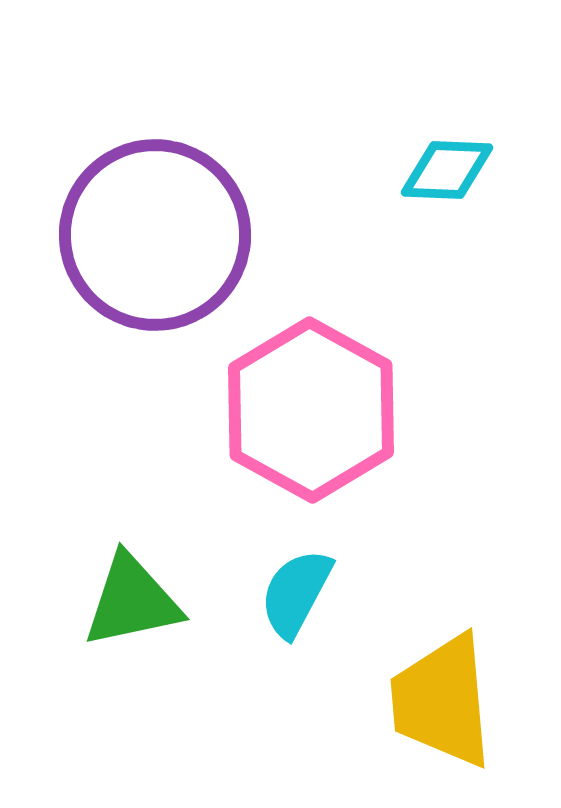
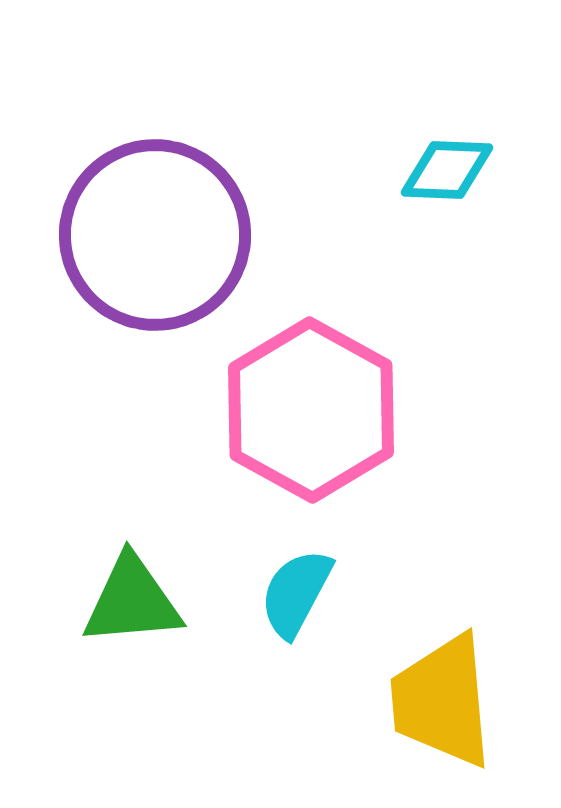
green triangle: rotated 7 degrees clockwise
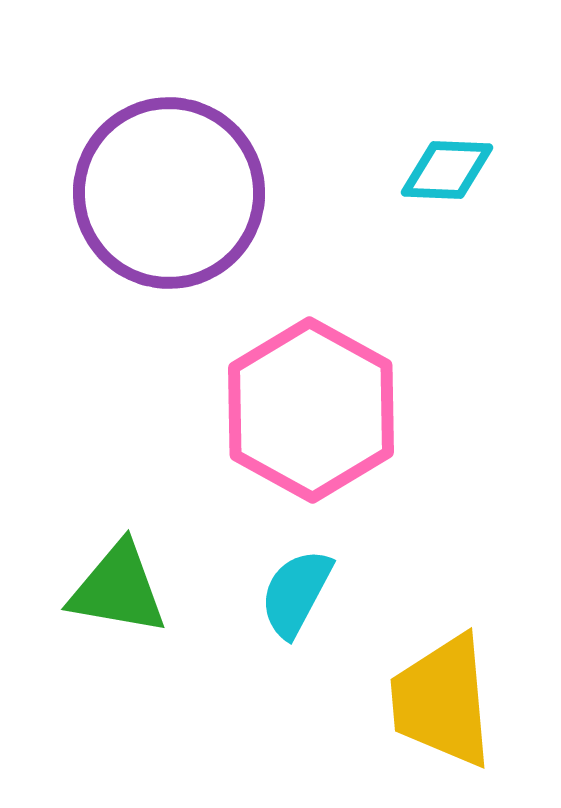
purple circle: moved 14 px right, 42 px up
green triangle: moved 14 px left, 12 px up; rotated 15 degrees clockwise
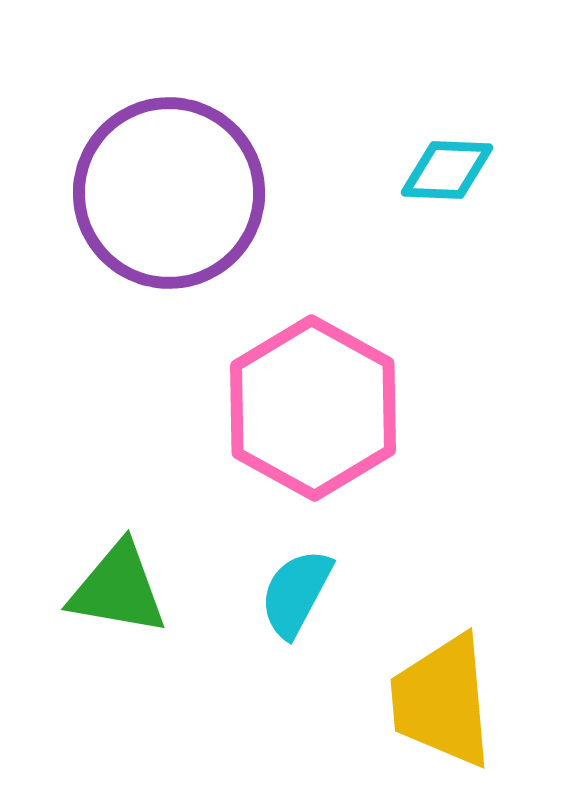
pink hexagon: moved 2 px right, 2 px up
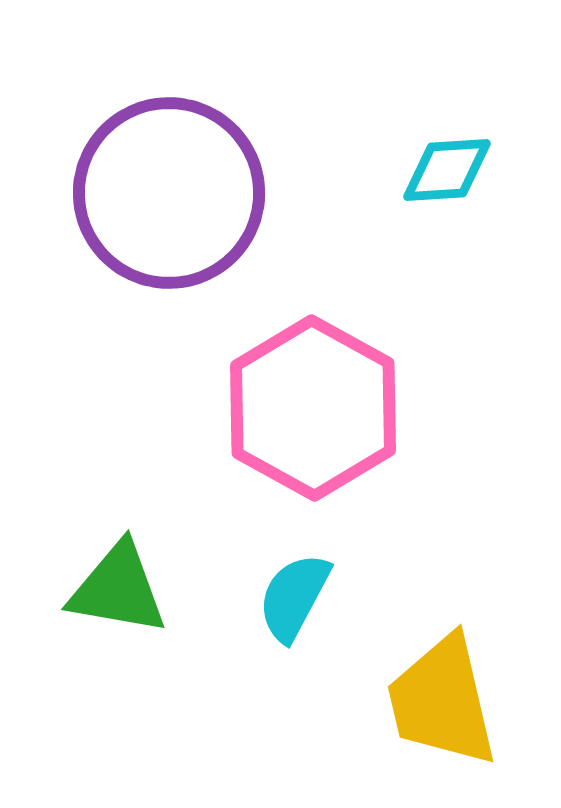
cyan diamond: rotated 6 degrees counterclockwise
cyan semicircle: moved 2 px left, 4 px down
yellow trapezoid: rotated 8 degrees counterclockwise
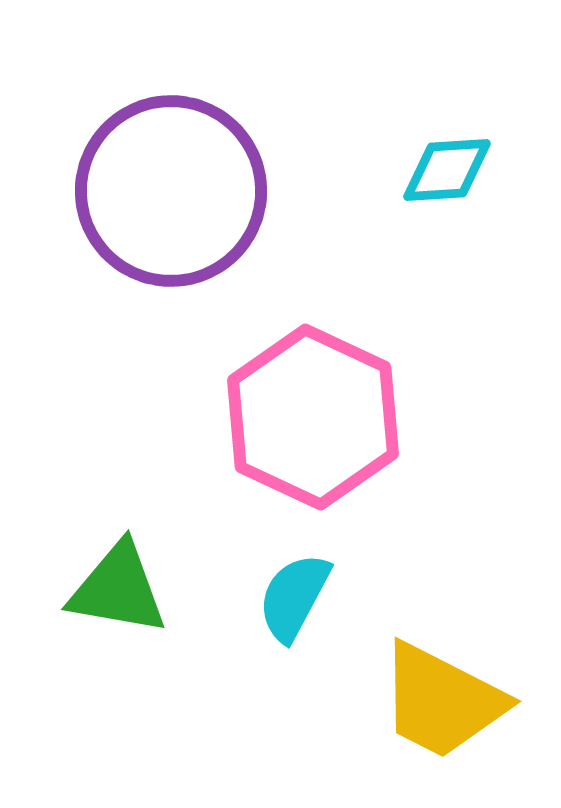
purple circle: moved 2 px right, 2 px up
pink hexagon: moved 9 px down; rotated 4 degrees counterclockwise
yellow trapezoid: rotated 50 degrees counterclockwise
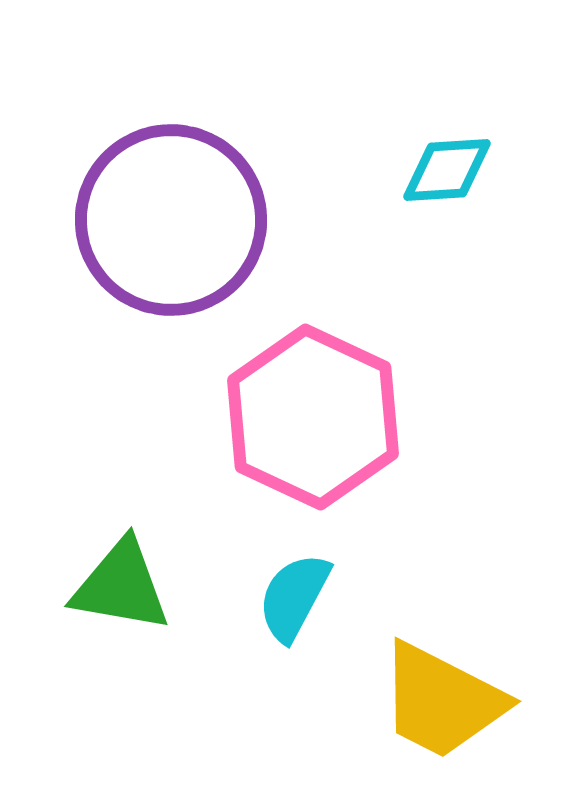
purple circle: moved 29 px down
green triangle: moved 3 px right, 3 px up
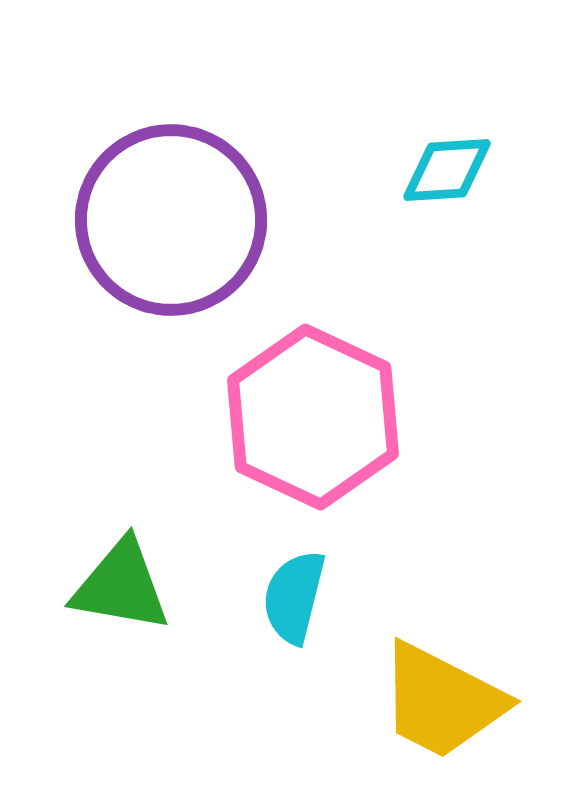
cyan semicircle: rotated 14 degrees counterclockwise
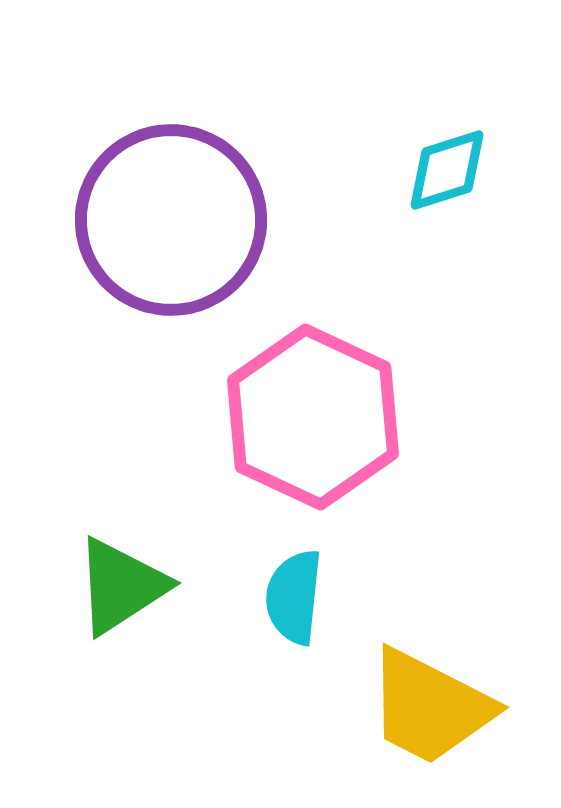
cyan diamond: rotated 14 degrees counterclockwise
green triangle: rotated 43 degrees counterclockwise
cyan semicircle: rotated 8 degrees counterclockwise
yellow trapezoid: moved 12 px left, 6 px down
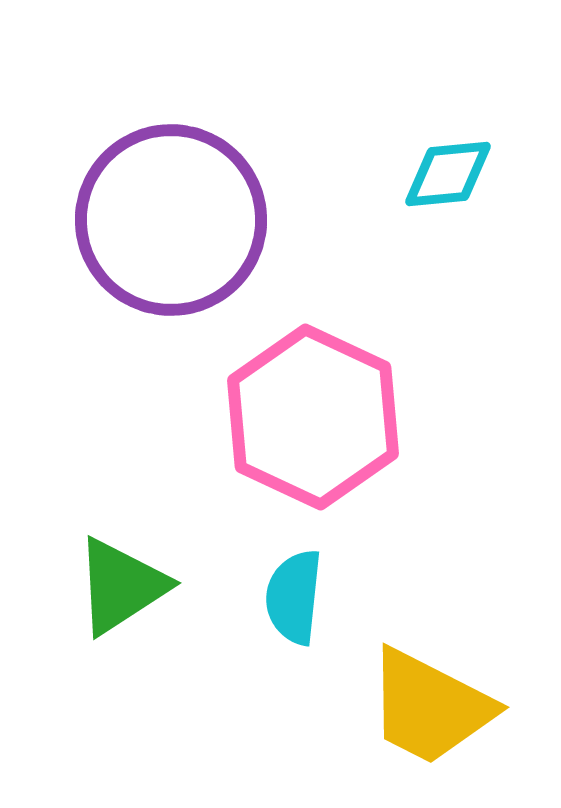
cyan diamond: moved 1 px right, 4 px down; rotated 12 degrees clockwise
